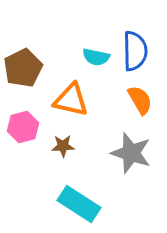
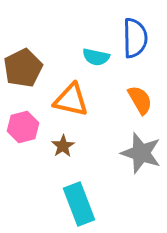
blue semicircle: moved 13 px up
brown star: rotated 30 degrees counterclockwise
gray star: moved 10 px right
cyan rectangle: rotated 36 degrees clockwise
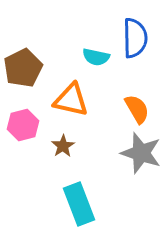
orange semicircle: moved 3 px left, 9 px down
pink hexagon: moved 2 px up
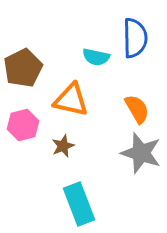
brown star: rotated 10 degrees clockwise
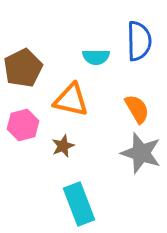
blue semicircle: moved 4 px right, 3 px down
cyan semicircle: rotated 12 degrees counterclockwise
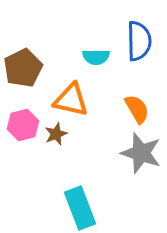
brown star: moved 7 px left, 12 px up
cyan rectangle: moved 1 px right, 4 px down
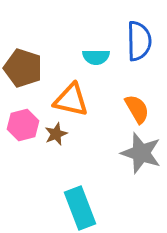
brown pentagon: rotated 27 degrees counterclockwise
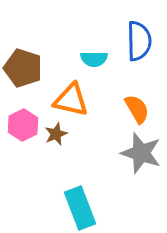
cyan semicircle: moved 2 px left, 2 px down
pink hexagon: rotated 12 degrees counterclockwise
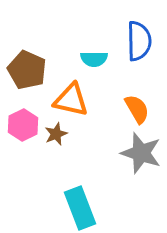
brown pentagon: moved 4 px right, 2 px down; rotated 6 degrees clockwise
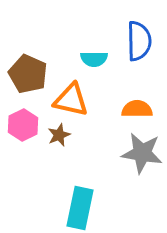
brown pentagon: moved 1 px right, 4 px down
orange semicircle: rotated 60 degrees counterclockwise
brown star: moved 3 px right, 1 px down
gray star: moved 1 px right; rotated 9 degrees counterclockwise
cyan rectangle: rotated 33 degrees clockwise
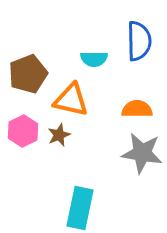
brown pentagon: rotated 27 degrees clockwise
pink hexagon: moved 6 px down
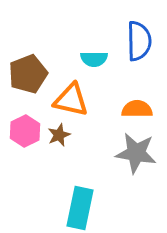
pink hexagon: moved 2 px right
gray star: moved 6 px left
